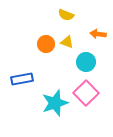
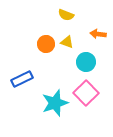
blue rectangle: rotated 15 degrees counterclockwise
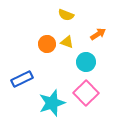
orange arrow: rotated 140 degrees clockwise
orange circle: moved 1 px right
cyan star: moved 3 px left
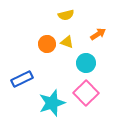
yellow semicircle: rotated 35 degrees counterclockwise
cyan circle: moved 1 px down
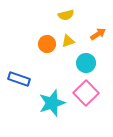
yellow triangle: moved 1 px right, 1 px up; rotated 40 degrees counterclockwise
blue rectangle: moved 3 px left; rotated 45 degrees clockwise
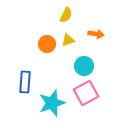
yellow semicircle: rotated 49 degrees counterclockwise
orange arrow: moved 2 px left; rotated 42 degrees clockwise
yellow triangle: moved 1 px up
cyan circle: moved 2 px left, 3 px down
blue rectangle: moved 6 px right, 3 px down; rotated 75 degrees clockwise
pink square: rotated 15 degrees clockwise
